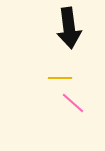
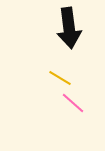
yellow line: rotated 30 degrees clockwise
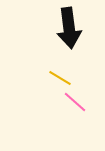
pink line: moved 2 px right, 1 px up
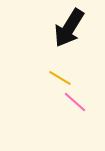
black arrow: rotated 39 degrees clockwise
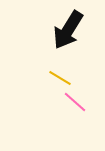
black arrow: moved 1 px left, 2 px down
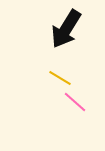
black arrow: moved 2 px left, 1 px up
